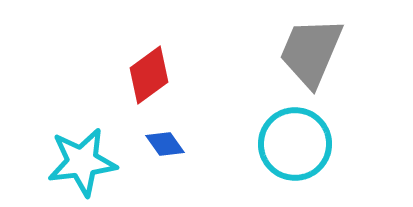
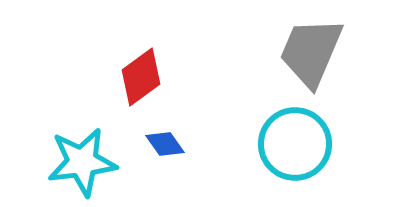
red diamond: moved 8 px left, 2 px down
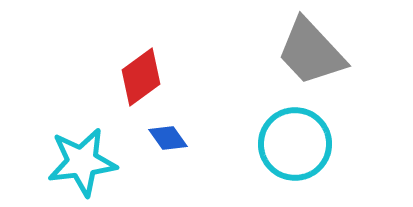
gray trapezoid: rotated 66 degrees counterclockwise
blue diamond: moved 3 px right, 6 px up
